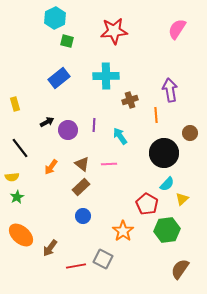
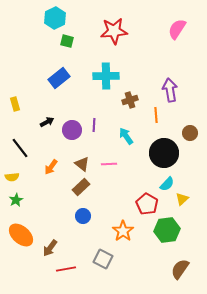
purple circle: moved 4 px right
cyan arrow: moved 6 px right
green star: moved 1 px left, 3 px down
red line: moved 10 px left, 3 px down
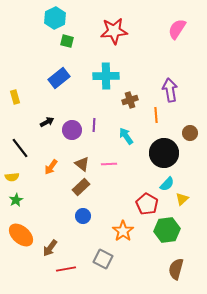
yellow rectangle: moved 7 px up
brown semicircle: moved 4 px left; rotated 20 degrees counterclockwise
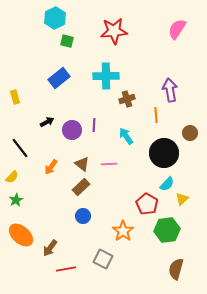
brown cross: moved 3 px left, 1 px up
yellow semicircle: rotated 40 degrees counterclockwise
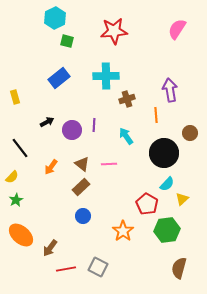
gray square: moved 5 px left, 8 px down
brown semicircle: moved 3 px right, 1 px up
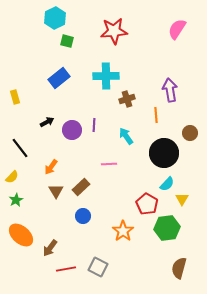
brown triangle: moved 26 px left, 27 px down; rotated 21 degrees clockwise
yellow triangle: rotated 16 degrees counterclockwise
green hexagon: moved 2 px up
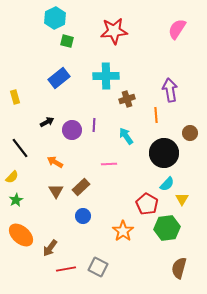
orange arrow: moved 4 px right, 5 px up; rotated 84 degrees clockwise
